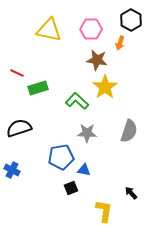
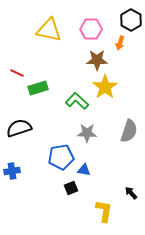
brown star: rotated 10 degrees counterclockwise
blue cross: moved 1 px down; rotated 35 degrees counterclockwise
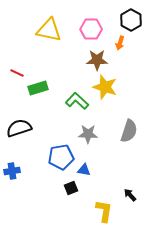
yellow star: rotated 20 degrees counterclockwise
gray star: moved 1 px right, 1 px down
black arrow: moved 1 px left, 2 px down
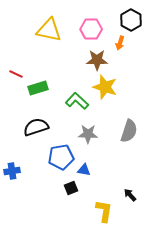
red line: moved 1 px left, 1 px down
black semicircle: moved 17 px right, 1 px up
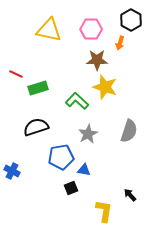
gray star: rotated 30 degrees counterclockwise
blue cross: rotated 35 degrees clockwise
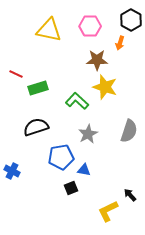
pink hexagon: moved 1 px left, 3 px up
yellow L-shape: moved 4 px right; rotated 125 degrees counterclockwise
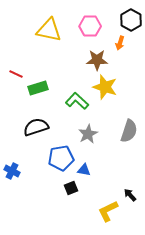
blue pentagon: moved 1 px down
